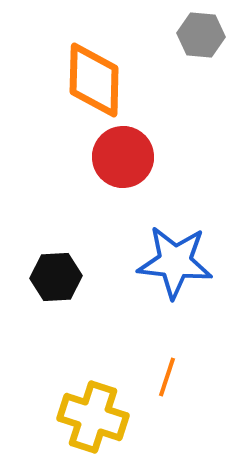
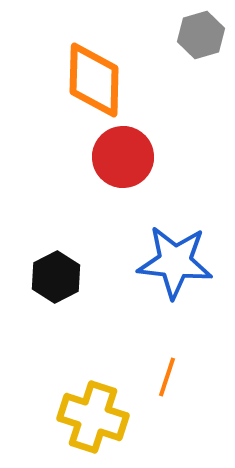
gray hexagon: rotated 21 degrees counterclockwise
black hexagon: rotated 24 degrees counterclockwise
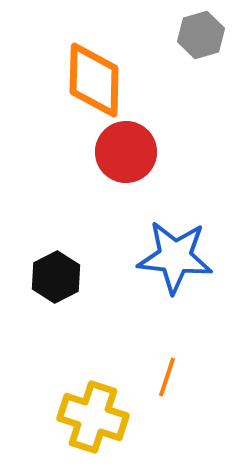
red circle: moved 3 px right, 5 px up
blue star: moved 5 px up
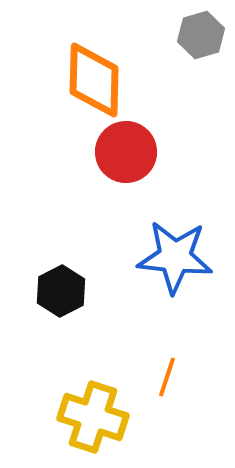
black hexagon: moved 5 px right, 14 px down
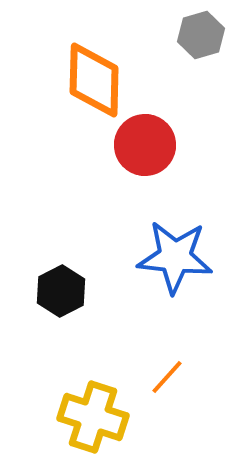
red circle: moved 19 px right, 7 px up
orange line: rotated 24 degrees clockwise
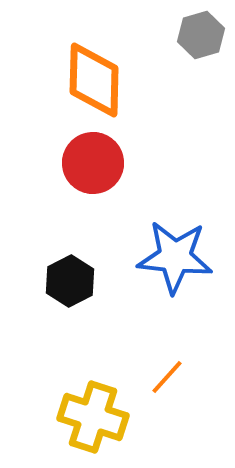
red circle: moved 52 px left, 18 px down
black hexagon: moved 9 px right, 10 px up
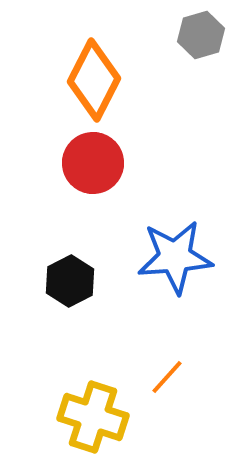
orange diamond: rotated 26 degrees clockwise
blue star: rotated 10 degrees counterclockwise
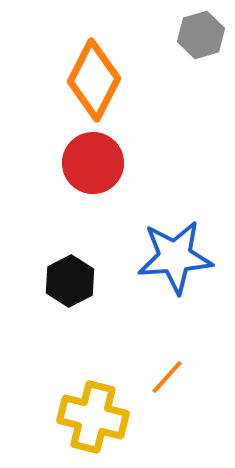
yellow cross: rotated 4 degrees counterclockwise
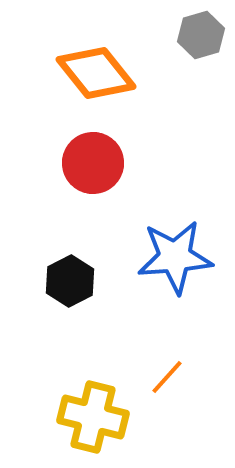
orange diamond: moved 2 px right, 7 px up; rotated 66 degrees counterclockwise
